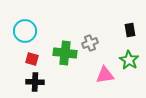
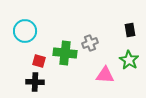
red square: moved 7 px right, 2 px down
pink triangle: rotated 12 degrees clockwise
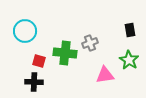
pink triangle: rotated 12 degrees counterclockwise
black cross: moved 1 px left
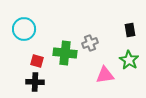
cyan circle: moved 1 px left, 2 px up
red square: moved 2 px left
black cross: moved 1 px right
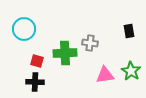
black rectangle: moved 1 px left, 1 px down
gray cross: rotated 28 degrees clockwise
green cross: rotated 10 degrees counterclockwise
green star: moved 2 px right, 11 px down
